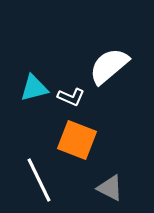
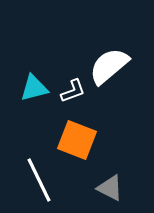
white L-shape: moved 2 px right, 6 px up; rotated 44 degrees counterclockwise
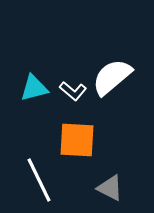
white semicircle: moved 3 px right, 11 px down
white L-shape: rotated 60 degrees clockwise
orange square: rotated 18 degrees counterclockwise
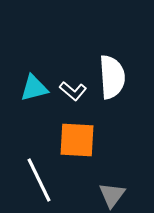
white semicircle: rotated 126 degrees clockwise
gray triangle: moved 2 px right, 7 px down; rotated 40 degrees clockwise
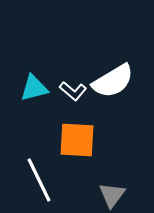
white semicircle: moved 1 px right, 4 px down; rotated 63 degrees clockwise
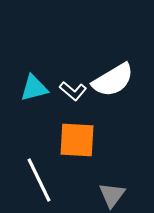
white semicircle: moved 1 px up
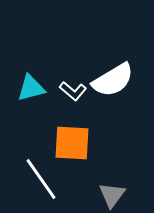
cyan triangle: moved 3 px left
orange square: moved 5 px left, 3 px down
white line: moved 2 px right, 1 px up; rotated 9 degrees counterclockwise
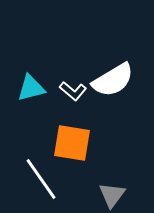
orange square: rotated 6 degrees clockwise
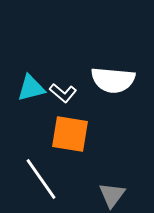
white semicircle: rotated 36 degrees clockwise
white L-shape: moved 10 px left, 2 px down
orange square: moved 2 px left, 9 px up
